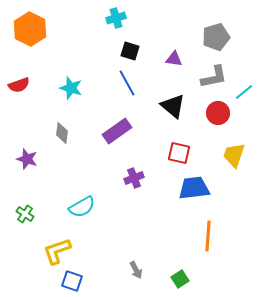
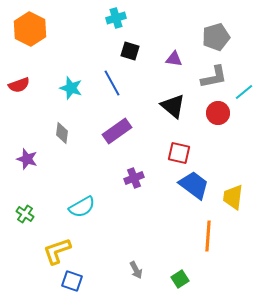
blue line: moved 15 px left
yellow trapezoid: moved 1 px left, 42 px down; rotated 12 degrees counterclockwise
blue trapezoid: moved 3 px up; rotated 44 degrees clockwise
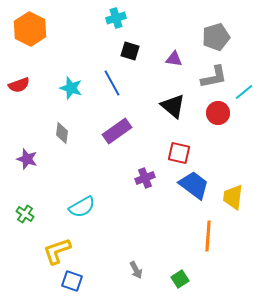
purple cross: moved 11 px right
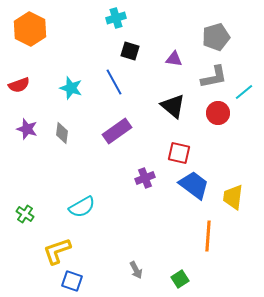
blue line: moved 2 px right, 1 px up
purple star: moved 30 px up
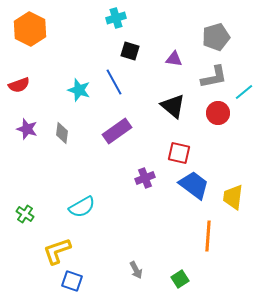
cyan star: moved 8 px right, 2 px down
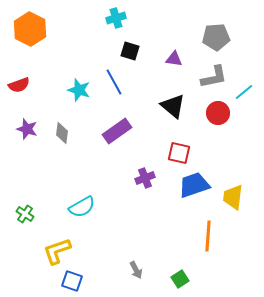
gray pentagon: rotated 12 degrees clockwise
blue trapezoid: rotated 56 degrees counterclockwise
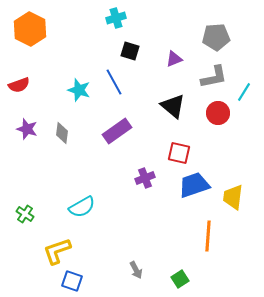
purple triangle: rotated 30 degrees counterclockwise
cyan line: rotated 18 degrees counterclockwise
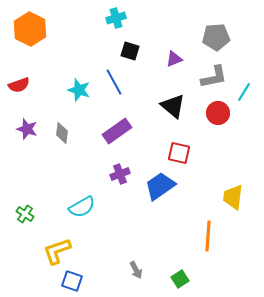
purple cross: moved 25 px left, 4 px up
blue trapezoid: moved 34 px left, 1 px down; rotated 16 degrees counterclockwise
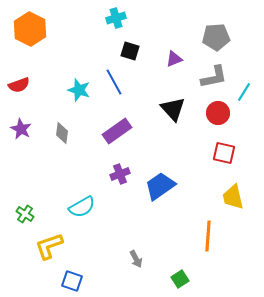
black triangle: moved 3 px down; rotated 8 degrees clockwise
purple star: moved 6 px left; rotated 10 degrees clockwise
red square: moved 45 px right
yellow trapezoid: rotated 20 degrees counterclockwise
yellow L-shape: moved 8 px left, 5 px up
gray arrow: moved 11 px up
